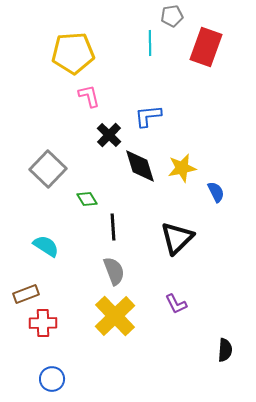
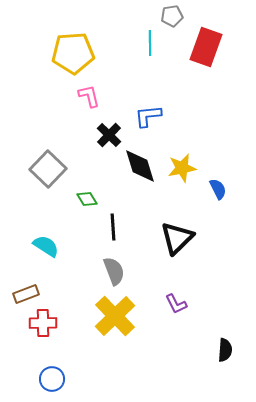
blue semicircle: moved 2 px right, 3 px up
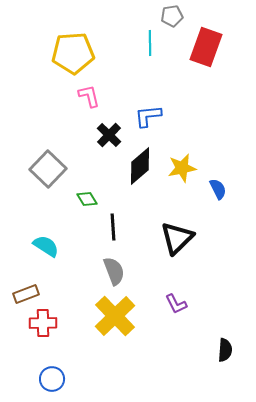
black diamond: rotated 66 degrees clockwise
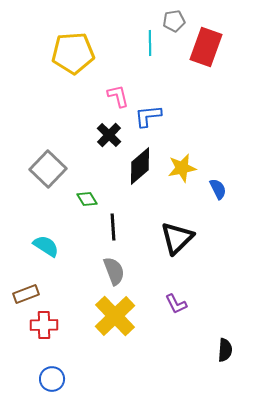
gray pentagon: moved 2 px right, 5 px down
pink L-shape: moved 29 px right
red cross: moved 1 px right, 2 px down
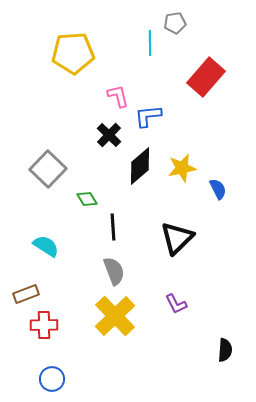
gray pentagon: moved 1 px right, 2 px down
red rectangle: moved 30 px down; rotated 21 degrees clockwise
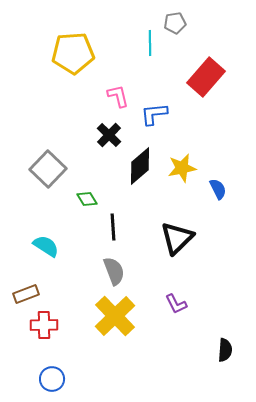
blue L-shape: moved 6 px right, 2 px up
